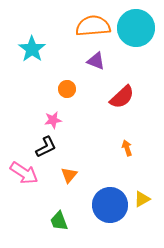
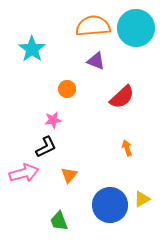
pink arrow: rotated 48 degrees counterclockwise
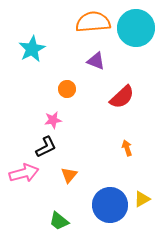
orange semicircle: moved 4 px up
cyan star: rotated 8 degrees clockwise
green trapezoid: rotated 30 degrees counterclockwise
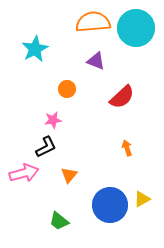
cyan star: moved 3 px right
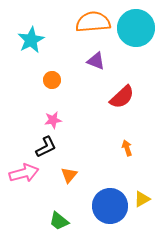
cyan star: moved 4 px left, 9 px up
orange circle: moved 15 px left, 9 px up
blue circle: moved 1 px down
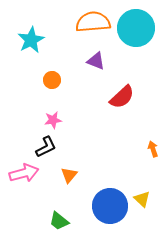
orange arrow: moved 26 px right, 1 px down
yellow triangle: rotated 48 degrees counterclockwise
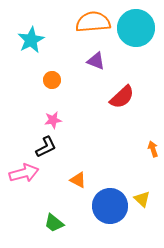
orange triangle: moved 9 px right, 5 px down; rotated 42 degrees counterclockwise
green trapezoid: moved 5 px left, 2 px down
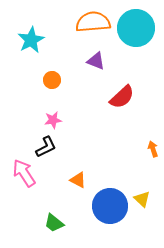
pink arrow: rotated 108 degrees counterclockwise
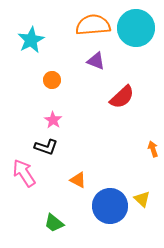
orange semicircle: moved 3 px down
pink star: rotated 30 degrees counterclockwise
black L-shape: rotated 45 degrees clockwise
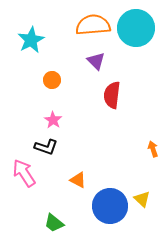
purple triangle: rotated 24 degrees clockwise
red semicircle: moved 10 px left, 2 px up; rotated 140 degrees clockwise
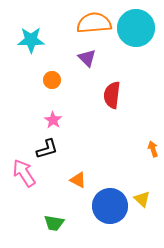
orange semicircle: moved 1 px right, 2 px up
cyan star: rotated 28 degrees clockwise
purple triangle: moved 9 px left, 3 px up
black L-shape: moved 1 px right, 2 px down; rotated 35 degrees counterclockwise
green trapezoid: rotated 30 degrees counterclockwise
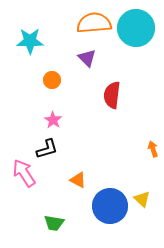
cyan star: moved 1 px left, 1 px down
